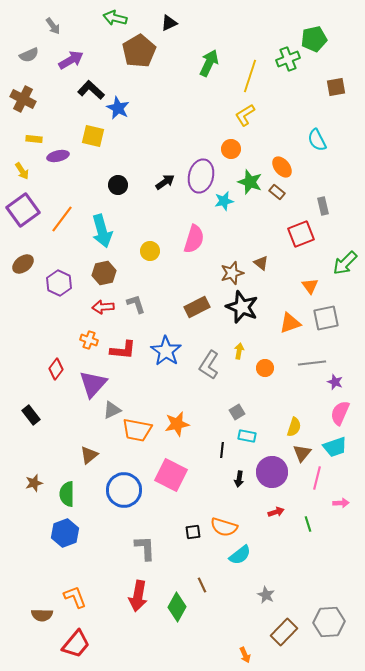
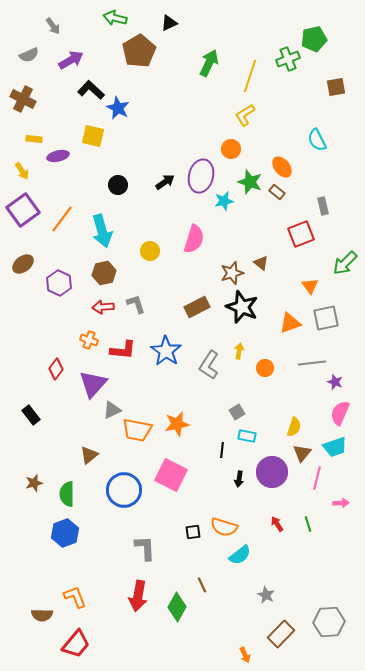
red arrow at (276, 512): moved 1 px right, 12 px down; rotated 105 degrees counterclockwise
brown rectangle at (284, 632): moved 3 px left, 2 px down
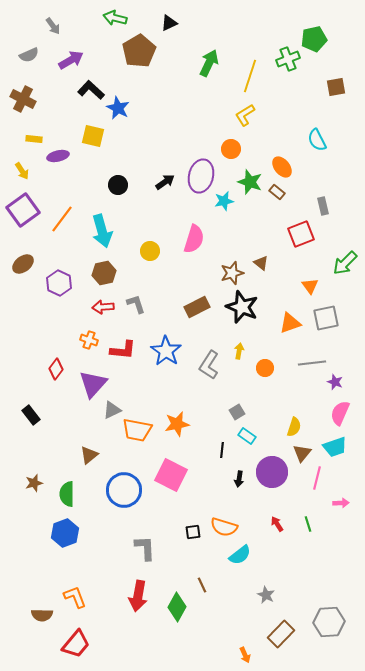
cyan rectangle at (247, 436): rotated 24 degrees clockwise
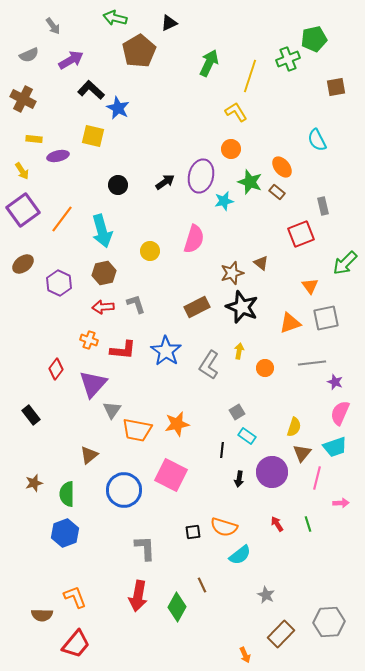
yellow L-shape at (245, 115): moved 9 px left, 3 px up; rotated 90 degrees clockwise
gray triangle at (112, 410): rotated 30 degrees counterclockwise
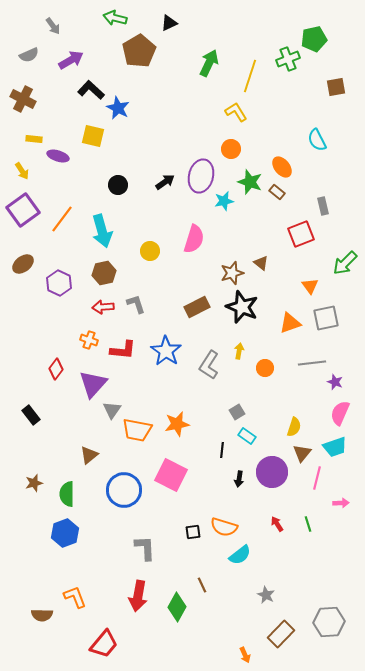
purple ellipse at (58, 156): rotated 30 degrees clockwise
red trapezoid at (76, 644): moved 28 px right
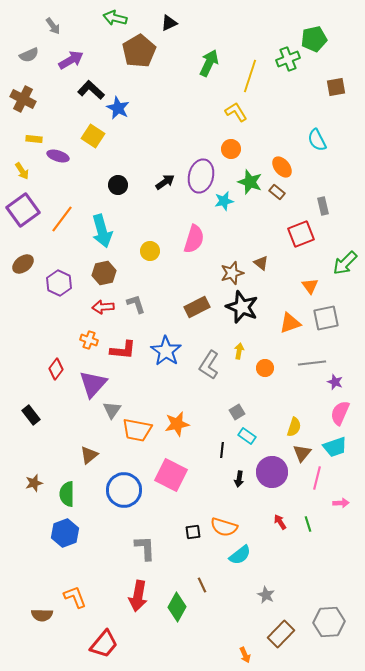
yellow square at (93, 136): rotated 20 degrees clockwise
red arrow at (277, 524): moved 3 px right, 2 px up
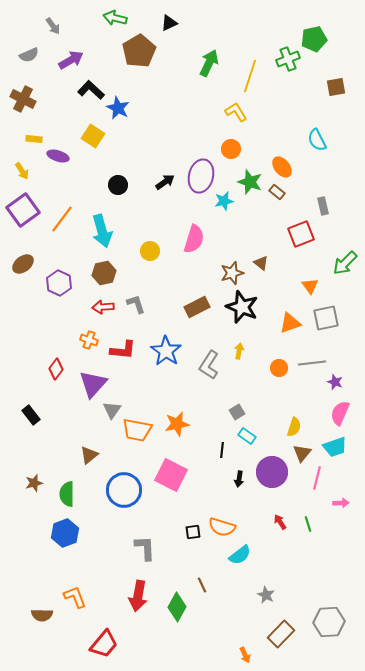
orange circle at (265, 368): moved 14 px right
orange semicircle at (224, 527): moved 2 px left
